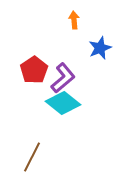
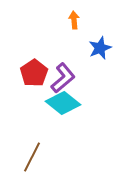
red pentagon: moved 3 px down
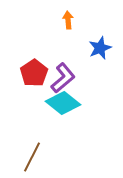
orange arrow: moved 6 px left
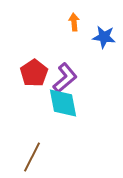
orange arrow: moved 6 px right, 2 px down
blue star: moved 4 px right, 11 px up; rotated 30 degrees clockwise
purple L-shape: moved 2 px right
cyan diamond: rotated 40 degrees clockwise
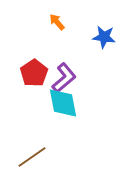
orange arrow: moved 17 px left; rotated 36 degrees counterclockwise
purple L-shape: moved 1 px left
brown line: rotated 28 degrees clockwise
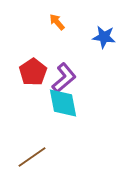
red pentagon: moved 1 px left, 1 px up
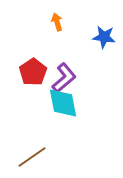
orange arrow: rotated 24 degrees clockwise
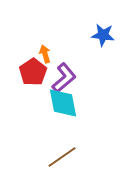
orange arrow: moved 12 px left, 32 px down
blue star: moved 1 px left, 2 px up
brown line: moved 30 px right
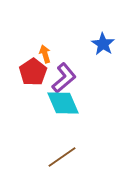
blue star: moved 9 px down; rotated 25 degrees clockwise
cyan diamond: rotated 12 degrees counterclockwise
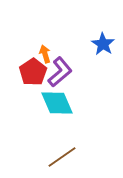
purple L-shape: moved 4 px left, 6 px up
cyan diamond: moved 6 px left
